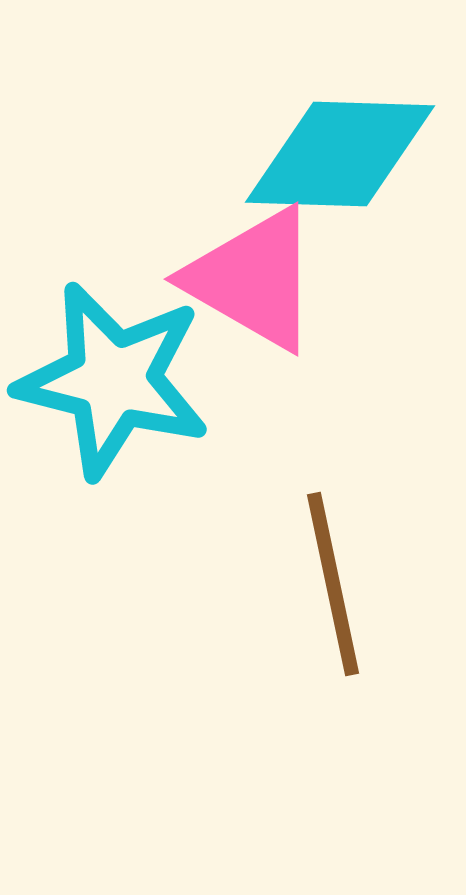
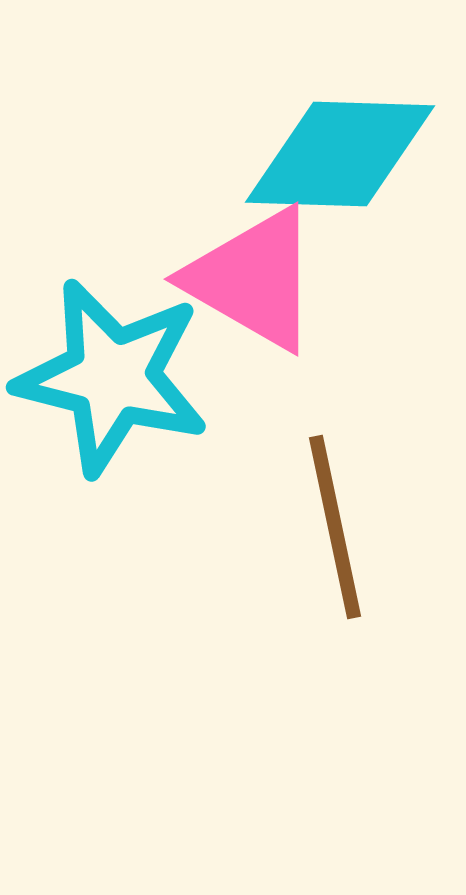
cyan star: moved 1 px left, 3 px up
brown line: moved 2 px right, 57 px up
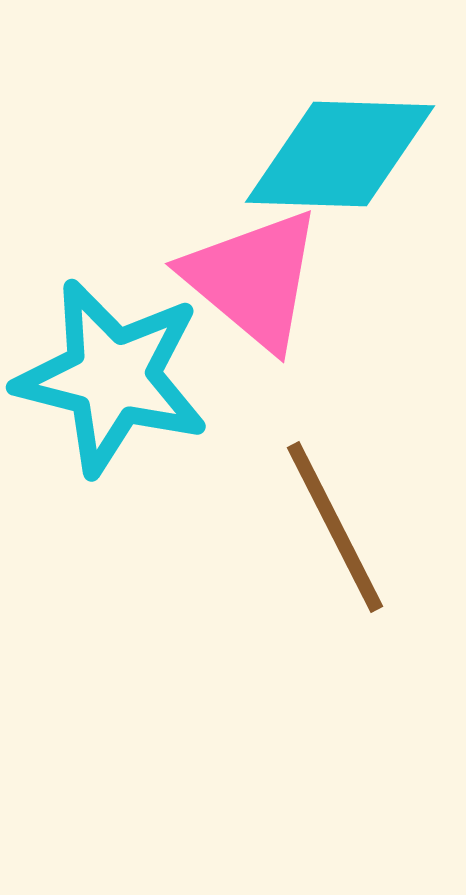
pink triangle: rotated 10 degrees clockwise
brown line: rotated 15 degrees counterclockwise
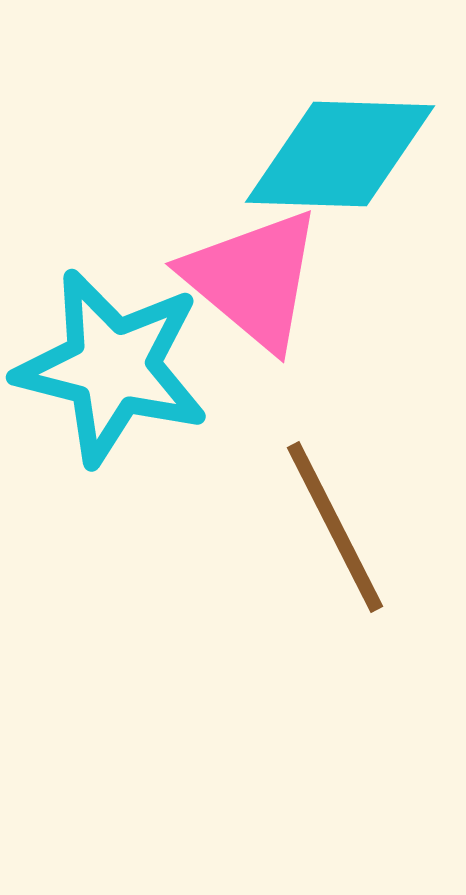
cyan star: moved 10 px up
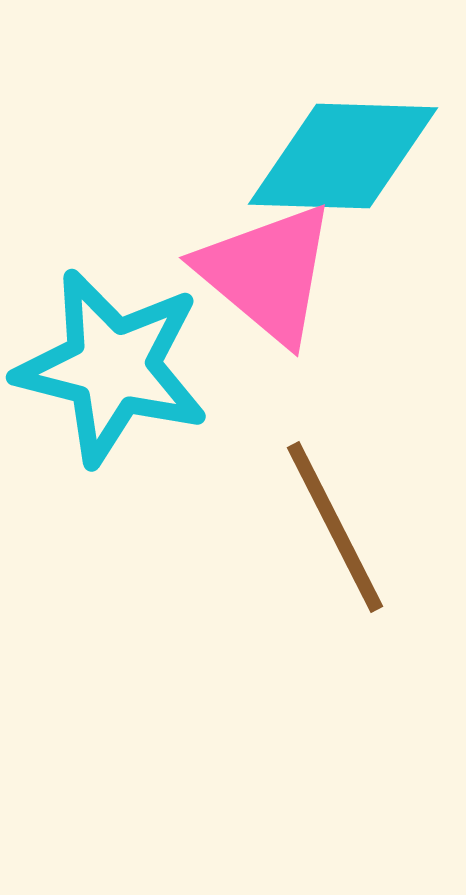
cyan diamond: moved 3 px right, 2 px down
pink triangle: moved 14 px right, 6 px up
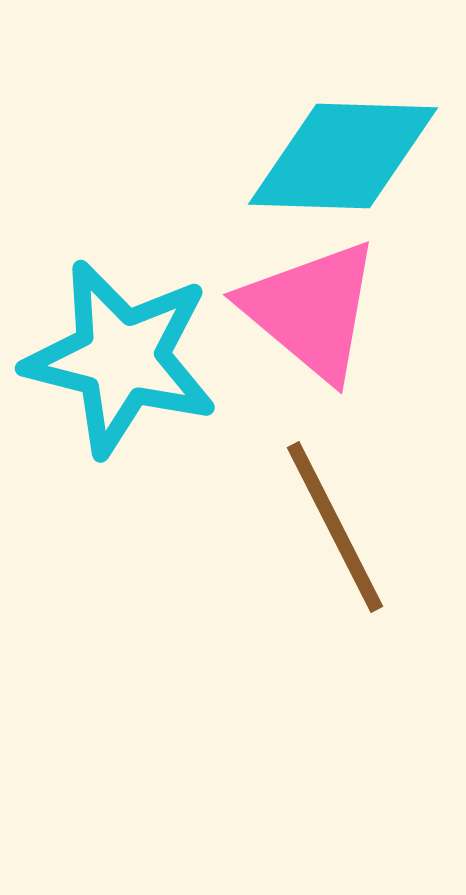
pink triangle: moved 44 px right, 37 px down
cyan star: moved 9 px right, 9 px up
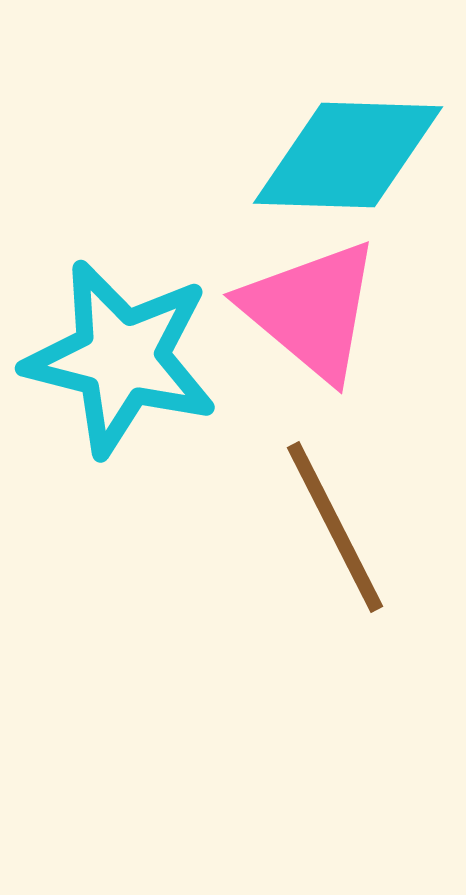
cyan diamond: moved 5 px right, 1 px up
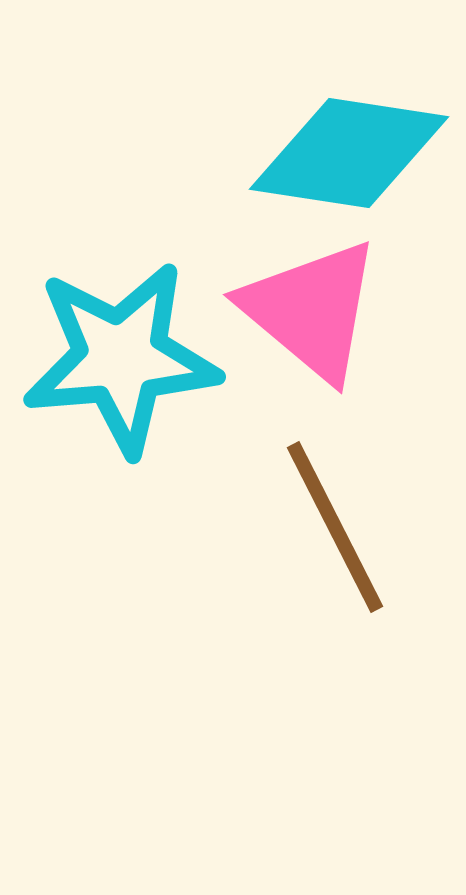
cyan diamond: moved 1 px right, 2 px up; rotated 7 degrees clockwise
cyan star: rotated 19 degrees counterclockwise
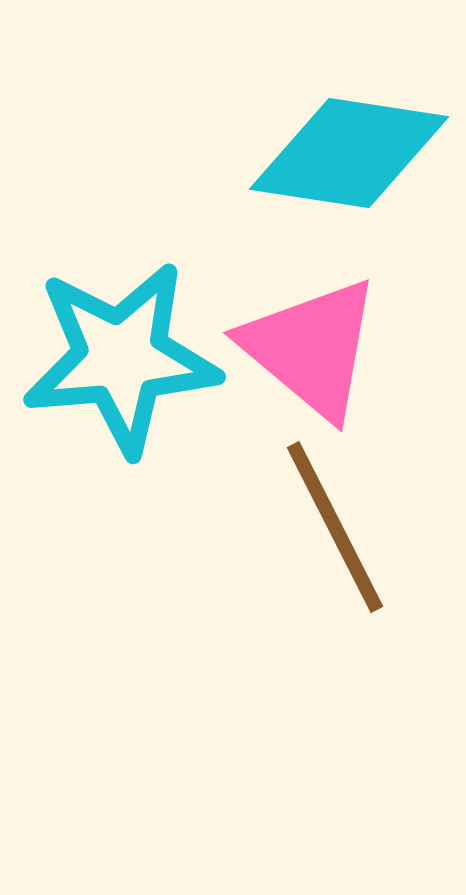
pink triangle: moved 38 px down
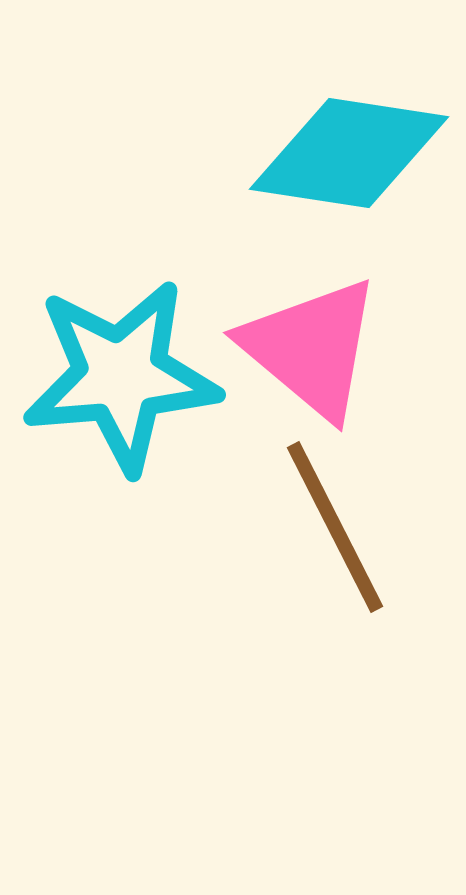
cyan star: moved 18 px down
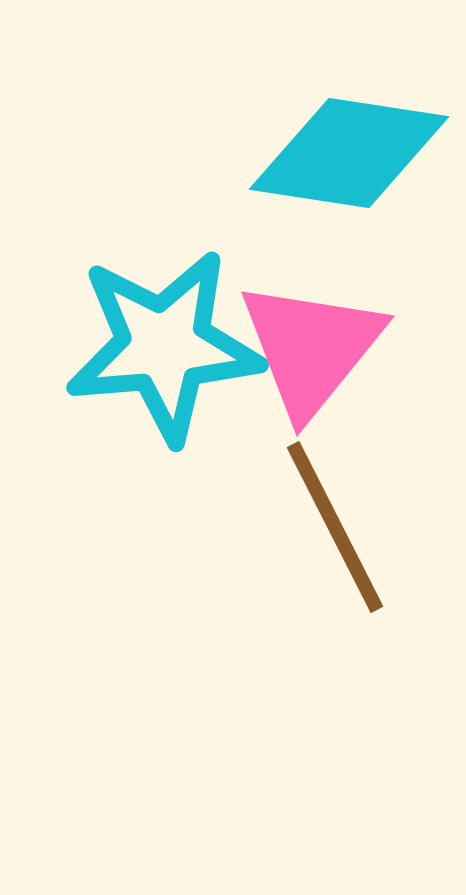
pink triangle: rotated 29 degrees clockwise
cyan star: moved 43 px right, 30 px up
